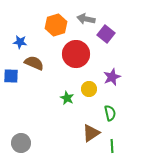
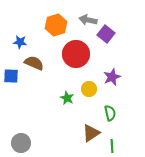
gray arrow: moved 2 px right, 1 px down
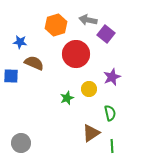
green star: rotated 24 degrees clockwise
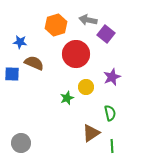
blue square: moved 1 px right, 2 px up
yellow circle: moved 3 px left, 2 px up
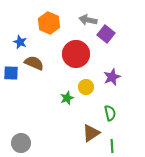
orange hexagon: moved 7 px left, 2 px up; rotated 20 degrees counterclockwise
blue star: rotated 16 degrees clockwise
blue square: moved 1 px left, 1 px up
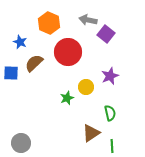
red circle: moved 8 px left, 2 px up
brown semicircle: rotated 66 degrees counterclockwise
purple star: moved 2 px left, 1 px up
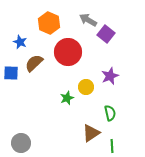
gray arrow: rotated 18 degrees clockwise
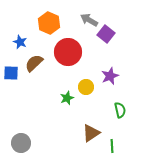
gray arrow: moved 1 px right
green semicircle: moved 10 px right, 3 px up
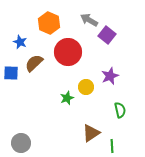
purple square: moved 1 px right, 1 px down
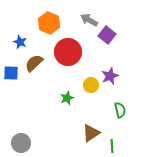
yellow circle: moved 5 px right, 2 px up
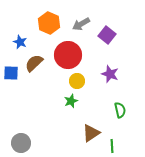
gray arrow: moved 8 px left, 4 px down; rotated 60 degrees counterclockwise
red circle: moved 3 px down
purple star: moved 2 px up; rotated 30 degrees counterclockwise
yellow circle: moved 14 px left, 4 px up
green star: moved 4 px right, 3 px down
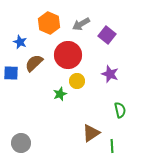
green star: moved 11 px left, 7 px up
